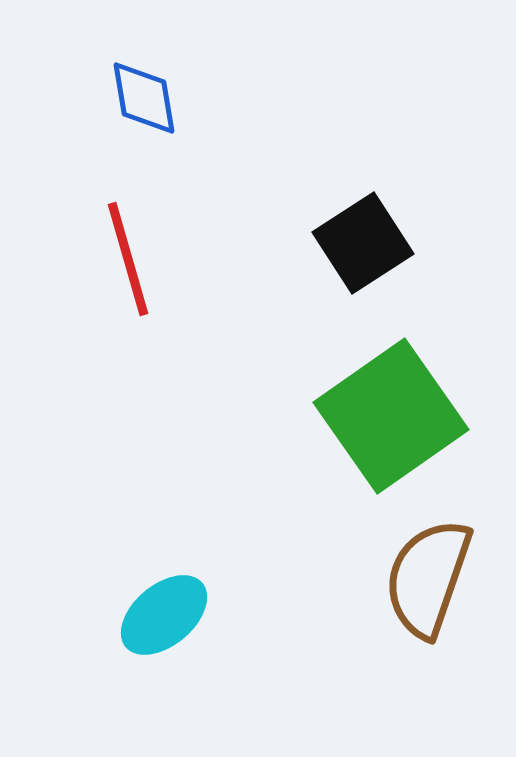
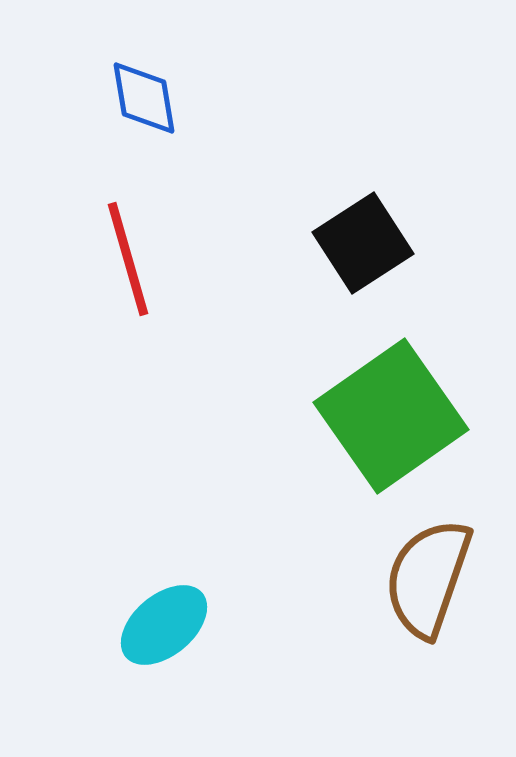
cyan ellipse: moved 10 px down
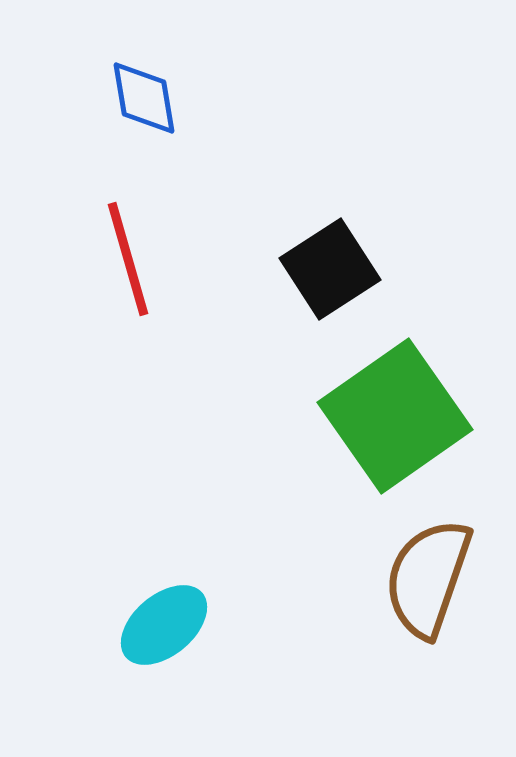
black square: moved 33 px left, 26 px down
green square: moved 4 px right
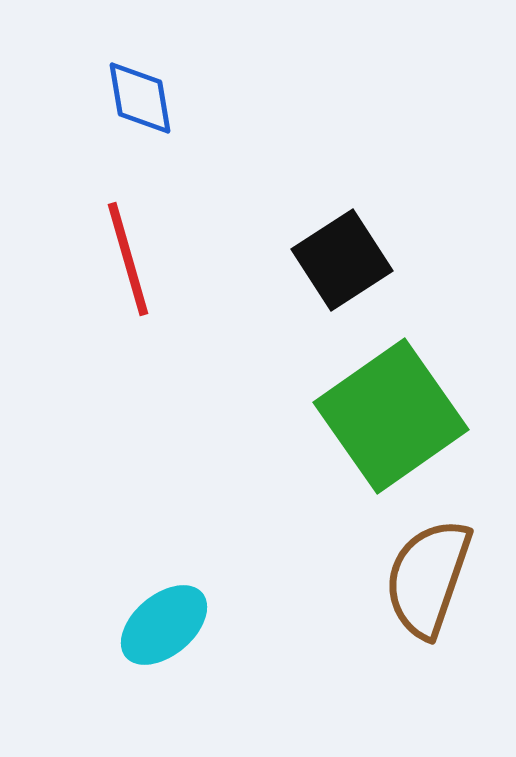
blue diamond: moved 4 px left
black square: moved 12 px right, 9 px up
green square: moved 4 px left
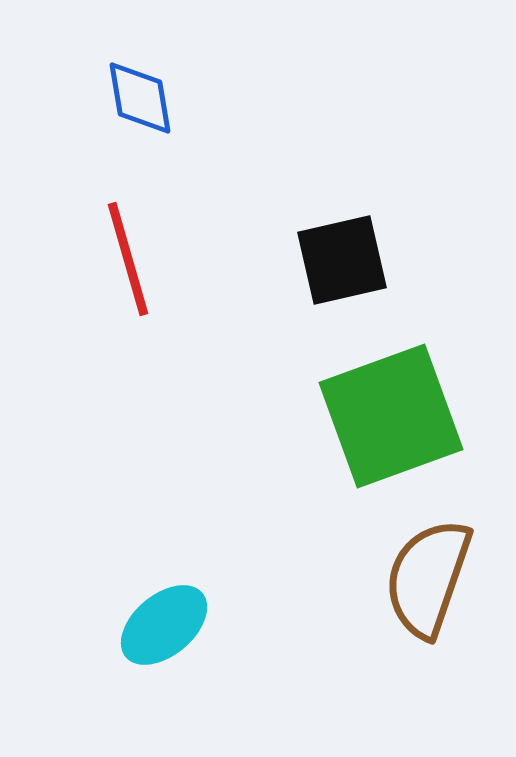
black square: rotated 20 degrees clockwise
green square: rotated 15 degrees clockwise
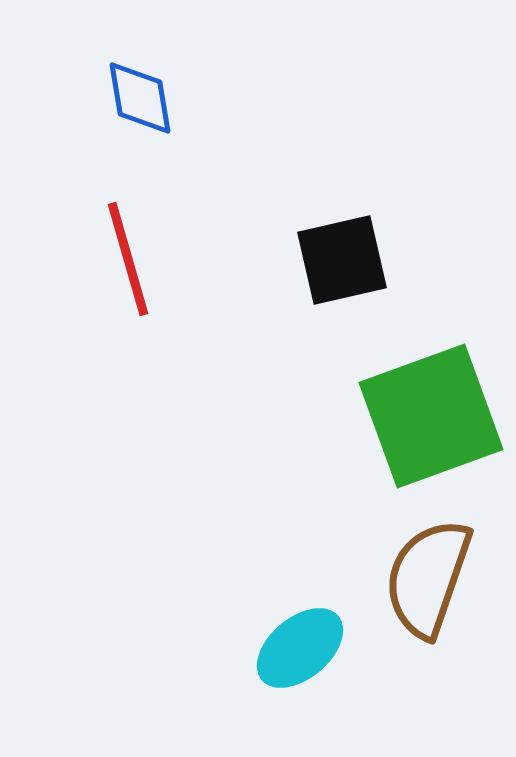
green square: moved 40 px right
cyan ellipse: moved 136 px right, 23 px down
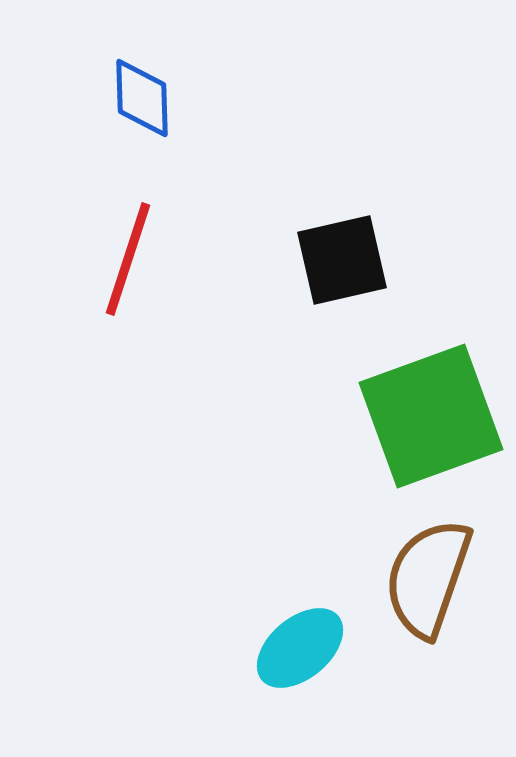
blue diamond: moved 2 px right; rotated 8 degrees clockwise
red line: rotated 34 degrees clockwise
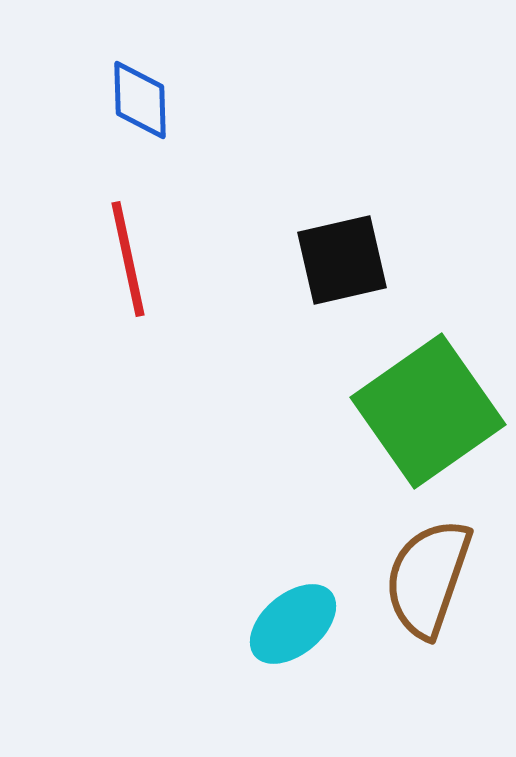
blue diamond: moved 2 px left, 2 px down
red line: rotated 30 degrees counterclockwise
green square: moved 3 px left, 5 px up; rotated 15 degrees counterclockwise
cyan ellipse: moved 7 px left, 24 px up
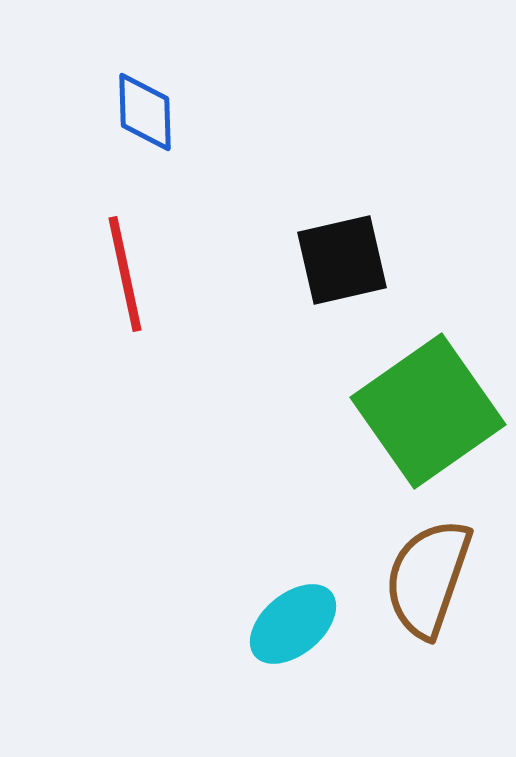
blue diamond: moved 5 px right, 12 px down
red line: moved 3 px left, 15 px down
